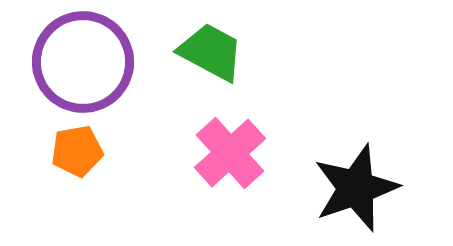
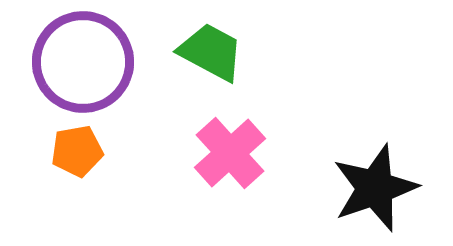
black star: moved 19 px right
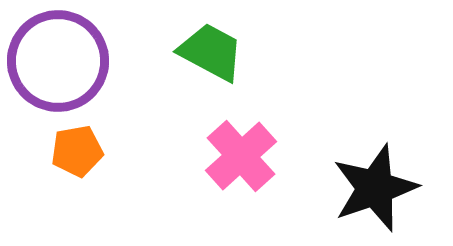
purple circle: moved 25 px left, 1 px up
pink cross: moved 11 px right, 3 px down
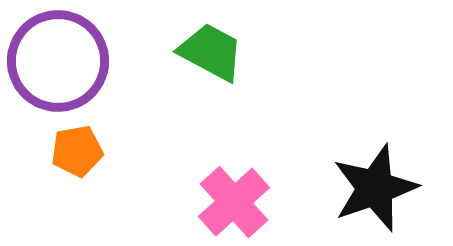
pink cross: moved 7 px left, 46 px down
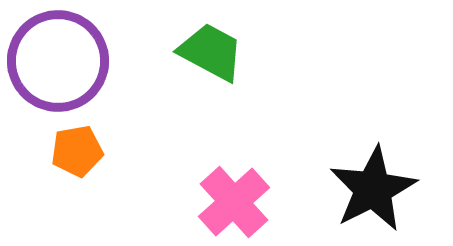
black star: moved 2 px left, 1 px down; rotated 8 degrees counterclockwise
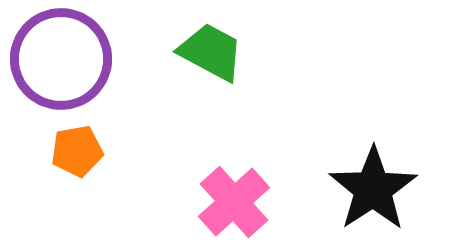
purple circle: moved 3 px right, 2 px up
black star: rotated 6 degrees counterclockwise
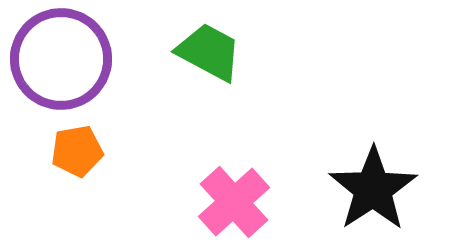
green trapezoid: moved 2 px left
